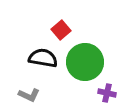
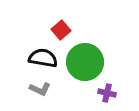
gray L-shape: moved 11 px right, 6 px up
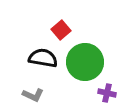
gray L-shape: moved 7 px left, 6 px down
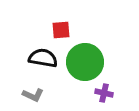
red square: rotated 36 degrees clockwise
purple cross: moved 3 px left
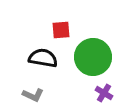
green circle: moved 8 px right, 5 px up
purple cross: rotated 18 degrees clockwise
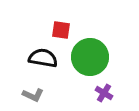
red square: rotated 12 degrees clockwise
green circle: moved 3 px left
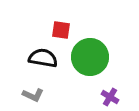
purple cross: moved 6 px right, 4 px down
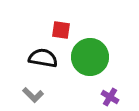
gray L-shape: rotated 20 degrees clockwise
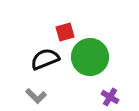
red square: moved 4 px right, 2 px down; rotated 24 degrees counterclockwise
black semicircle: moved 2 px right, 1 px down; rotated 32 degrees counterclockwise
gray L-shape: moved 3 px right, 1 px down
